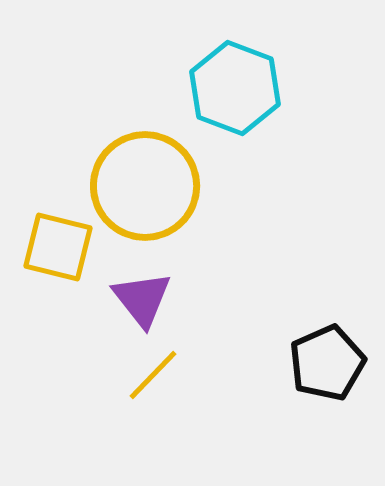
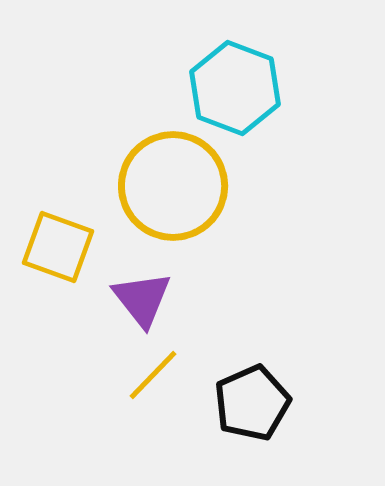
yellow circle: moved 28 px right
yellow square: rotated 6 degrees clockwise
black pentagon: moved 75 px left, 40 px down
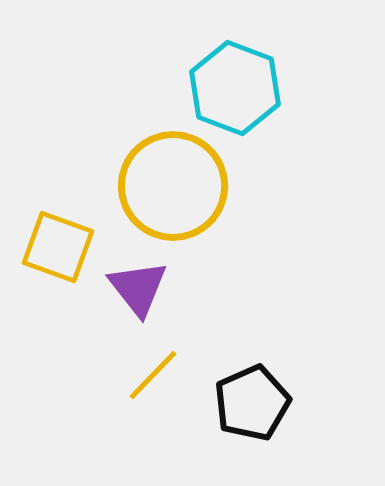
purple triangle: moved 4 px left, 11 px up
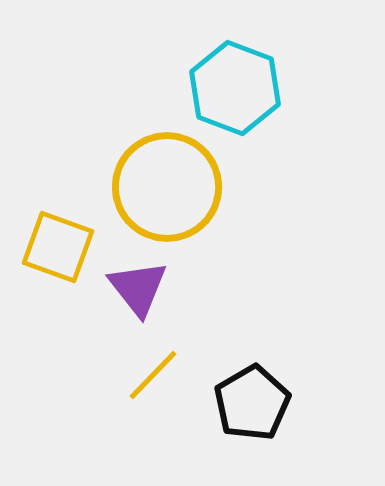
yellow circle: moved 6 px left, 1 px down
black pentagon: rotated 6 degrees counterclockwise
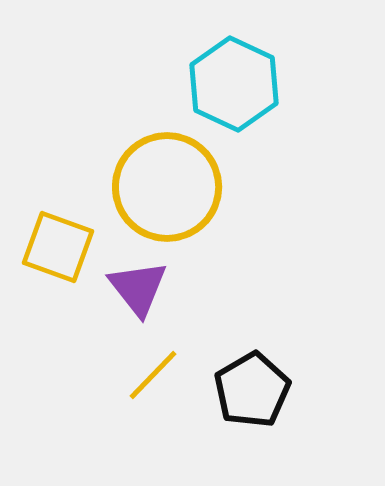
cyan hexagon: moved 1 px left, 4 px up; rotated 4 degrees clockwise
black pentagon: moved 13 px up
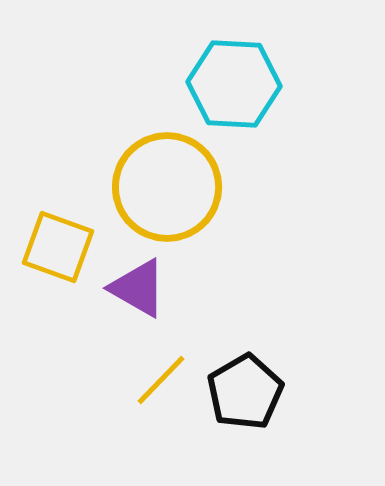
cyan hexagon: rotated 22 degrees counterclockwise
purple triangle: rotated 22 degrees counterclockwise
yellow line: moved 8 px right, 5 px down
black pentagon: moved 7 px left, 2 px down
